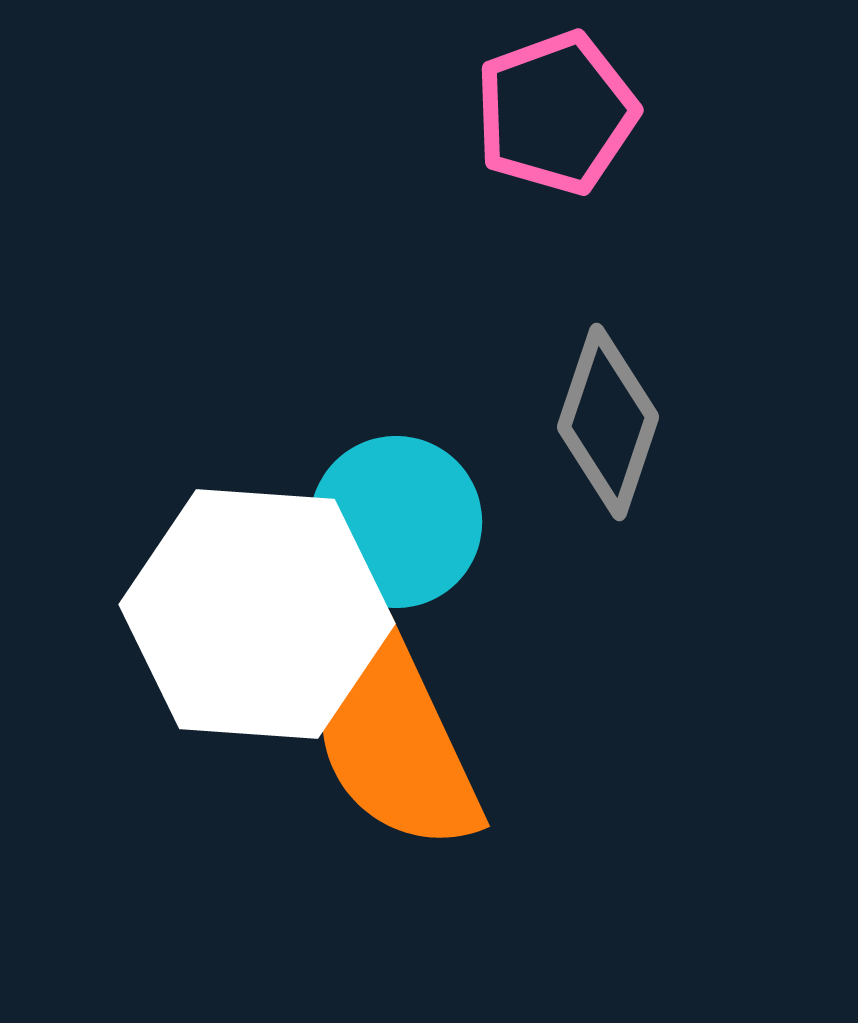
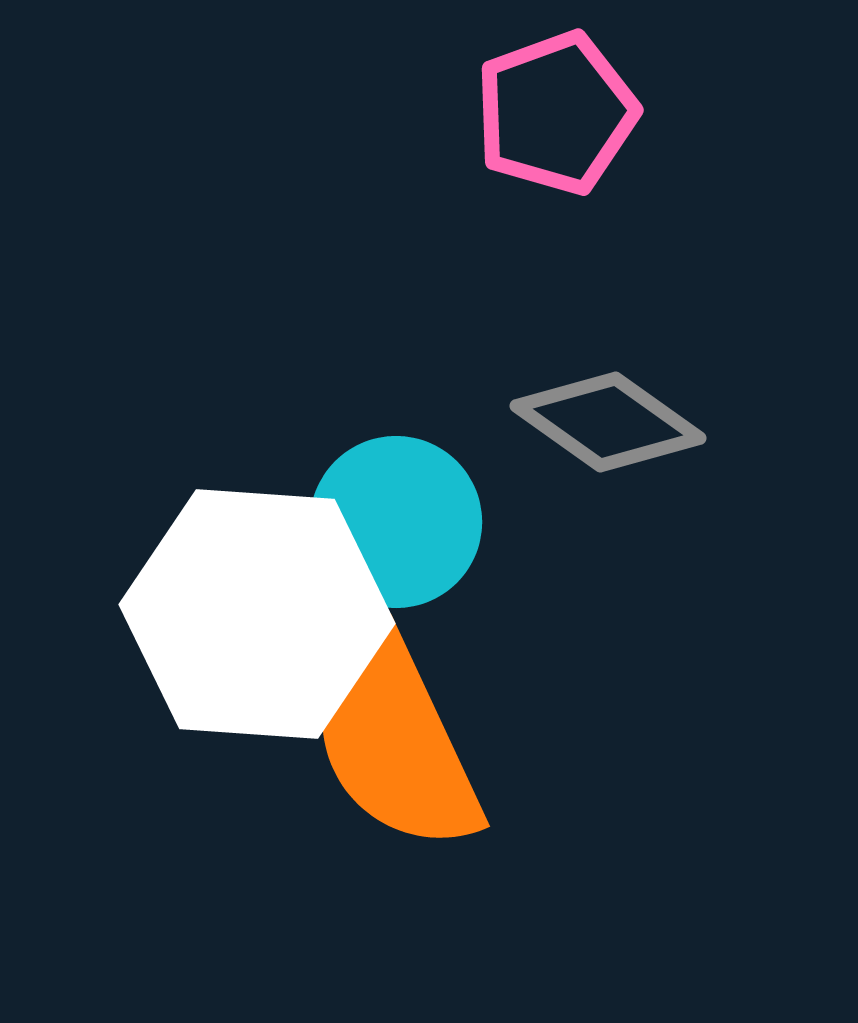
gray diamond: rotated 73 degrees counterclockwise
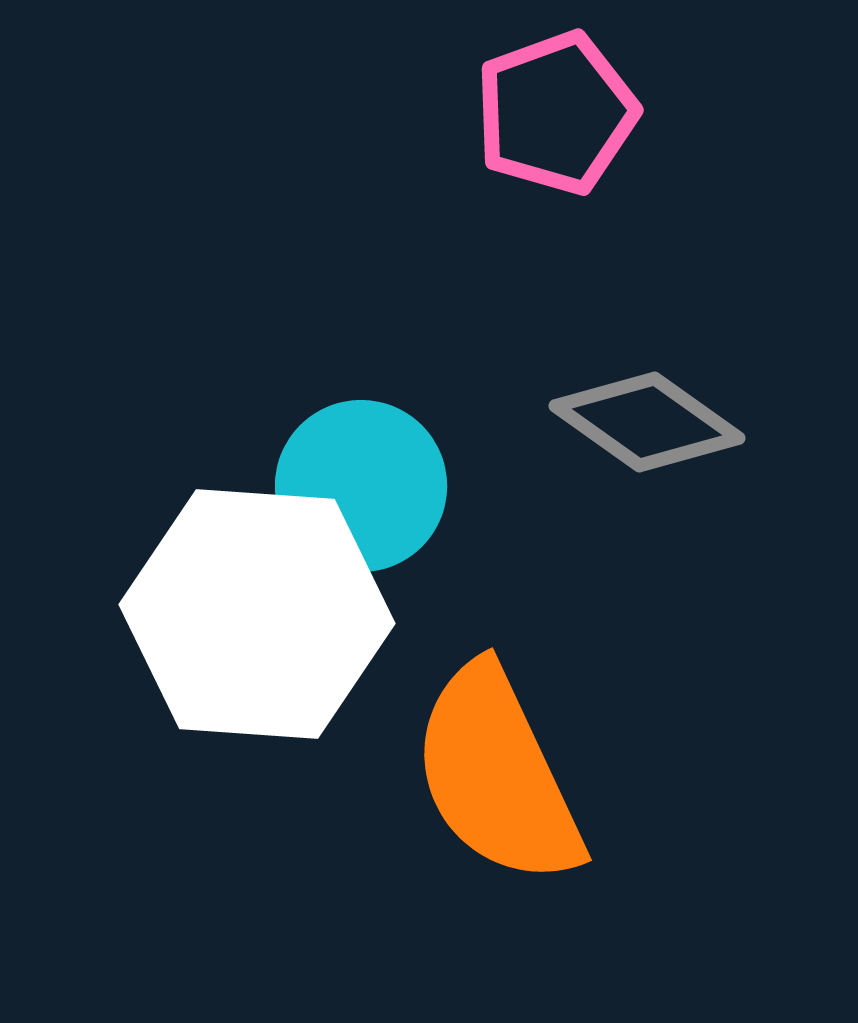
gray diamond: moved 39 px right
cyan circle: moved 35 px left, 36 px up
orange semicircle: moved 102 px right, 34 px down
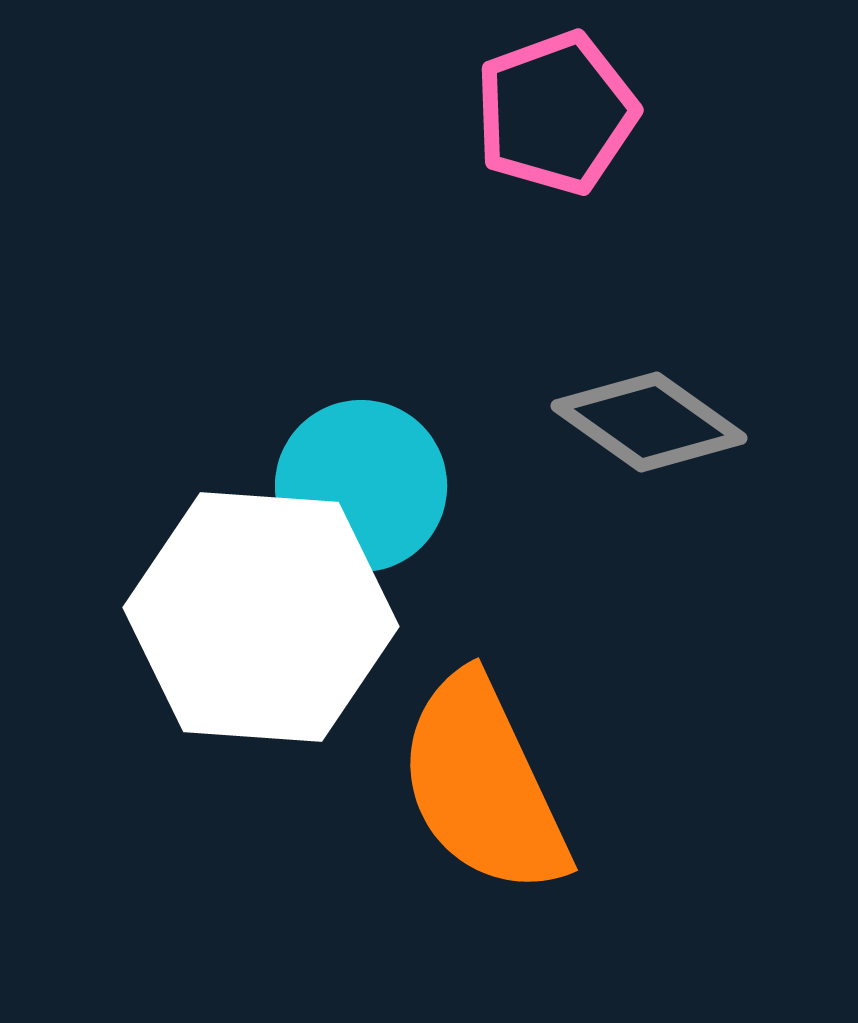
gray diamond: moved 2 px right
white hexagon: moved 4 px right, 3 px down
orange semicircle: moved 14 px left, 10 px down
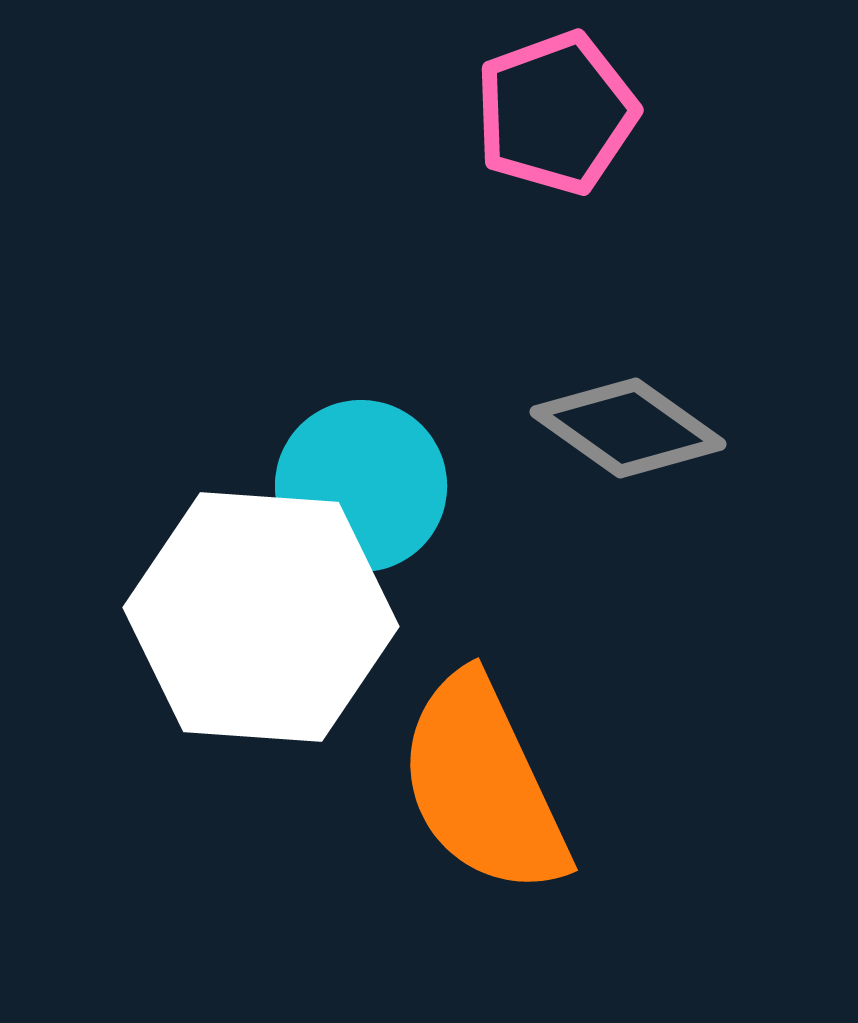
gray diamond: moved 21 px left, 6 px down
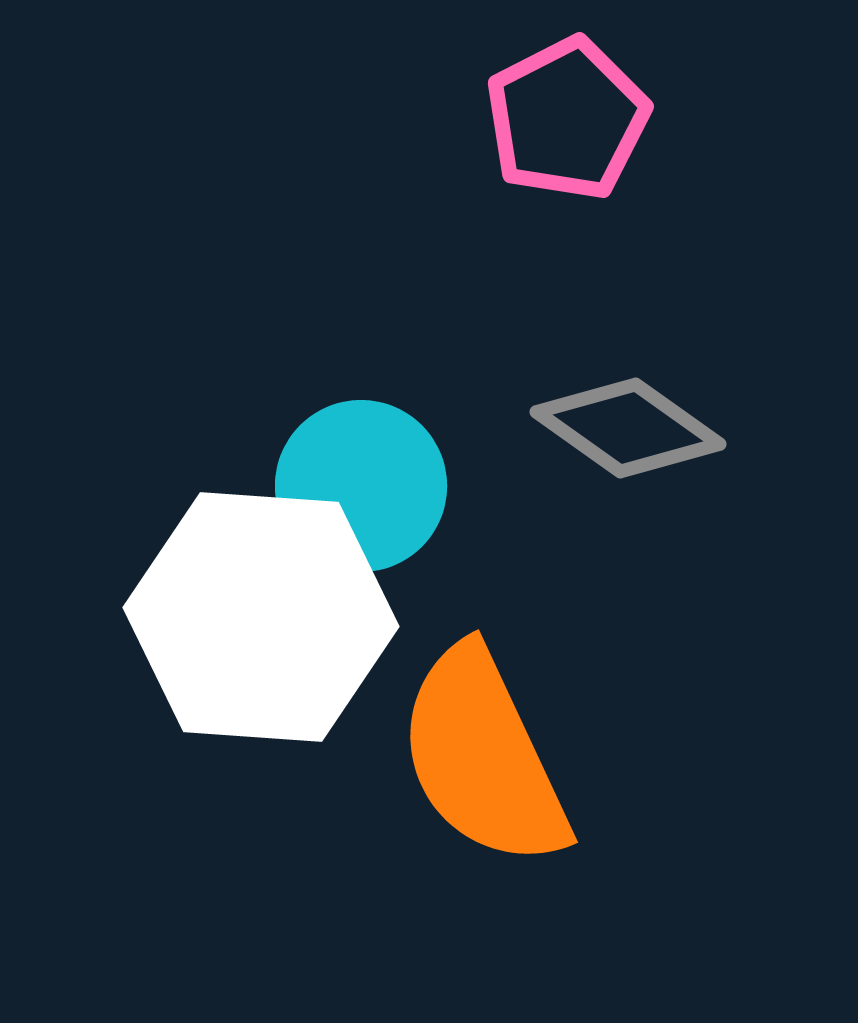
pink pentagon: moved 11 px right, 6 px down; rotated 7 degrees counterclockwise
orange semicircle: moved 28 px up
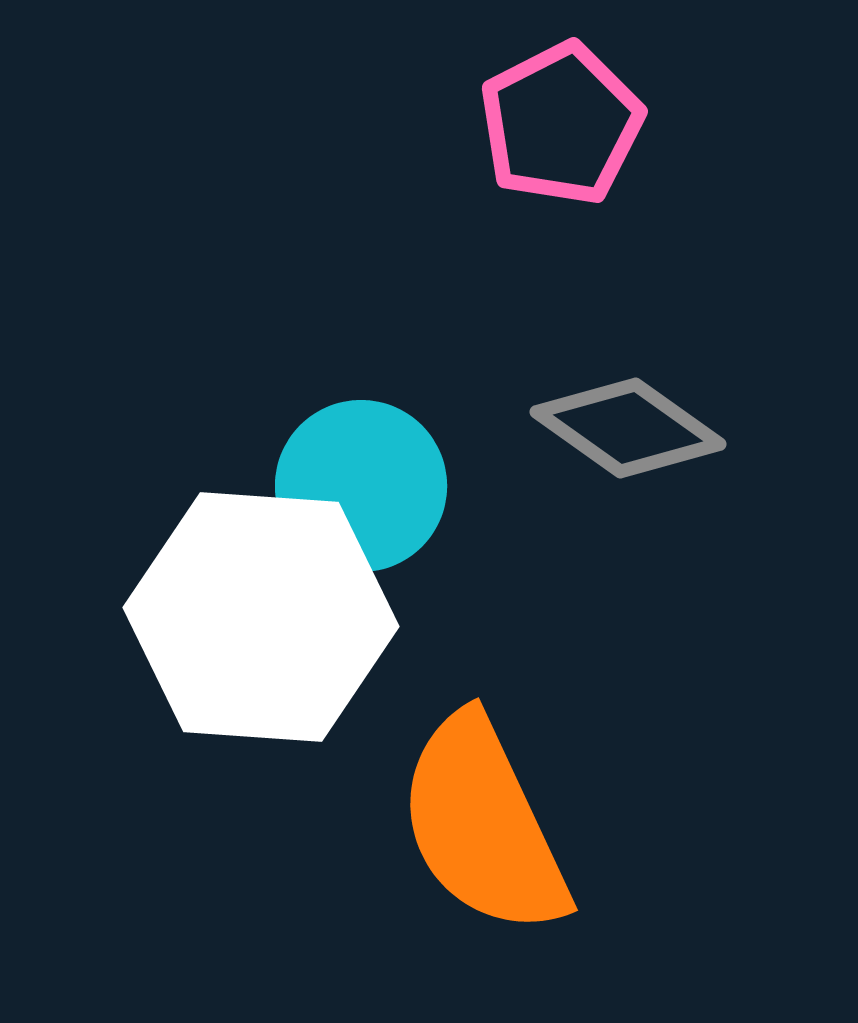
pink pentagon: moved 6 px left, 5 px down
orange semicircle: moved 68 px down
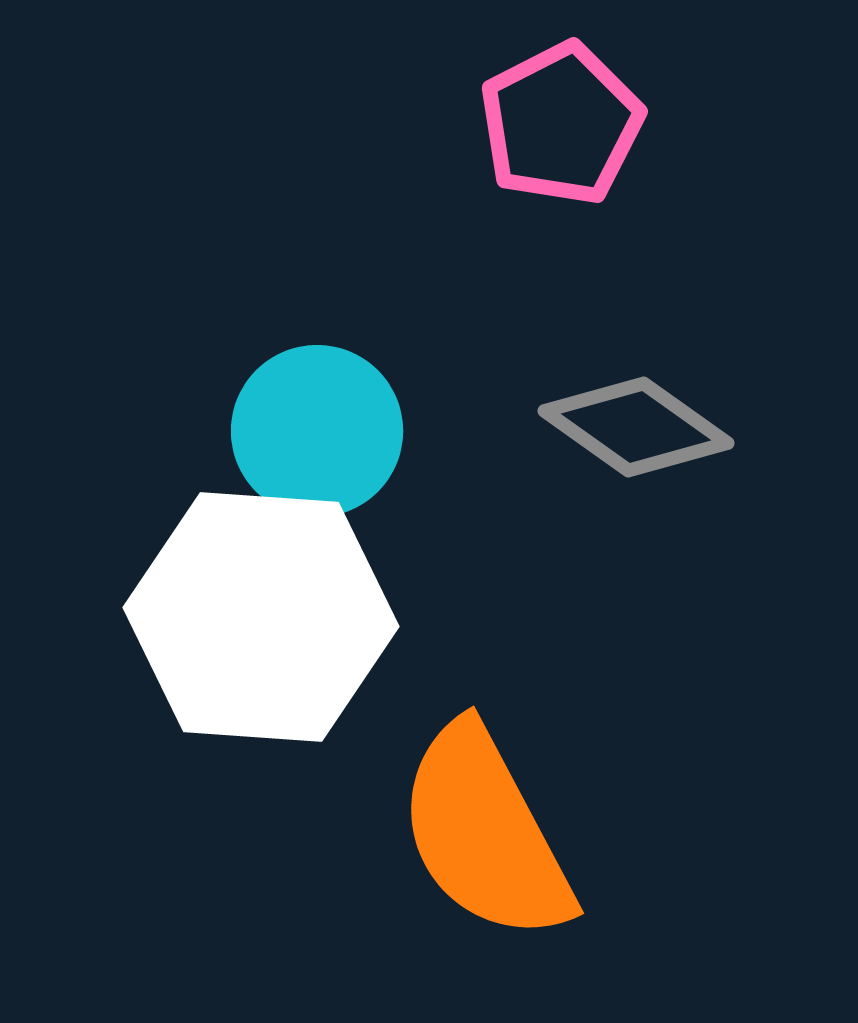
gray diamond: moved 8 px right, 1 px up
cyan circle: moved 44 px left, 55 px up
orange semicircle: moved 2 px right, 8 px down; rotated 3 degrees counterclockwise
